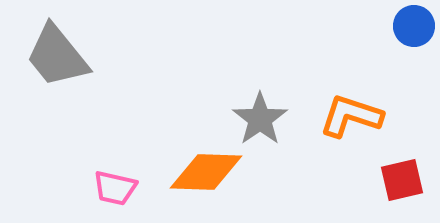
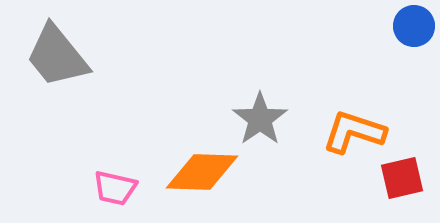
orange L-shape: moved 3 px right, 16 px down
orange diamond: moved 4 px left
red square: moved 2 px up
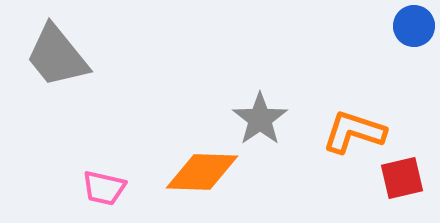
pink trapezoid: moved 11 px left
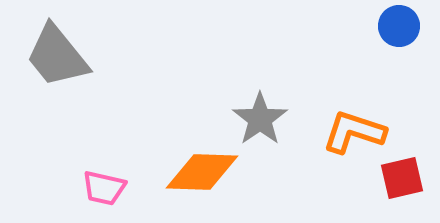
blue circle: moved 15 px left
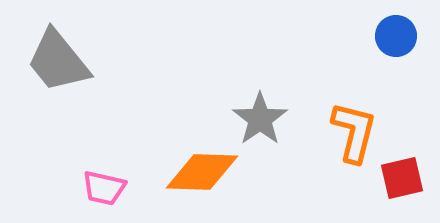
blue circle: moved 3 px left, 10 px down
gray trapezoid: moved 1 px right, 5 px down
orange L-shape: rotated 86 degrees clockwise
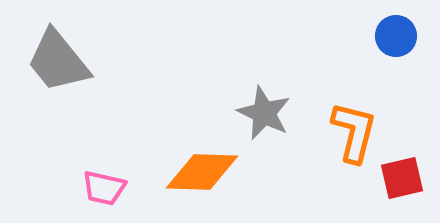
gray star: moved 4 px right, 6 px up; rotated 12 degrees counterclockwise
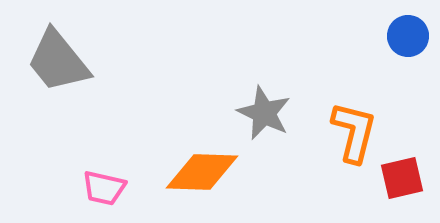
blue circle: moved 12 px right
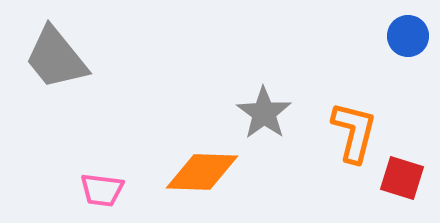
gray trapezoid: moved 2 px left, 3 px up
gray star: rotated 10 degrees clockwise
red square: rotated 30 degrees clockwise
pink trapezoid: moved 2 px left, 2 px down; rotated 6 degrees counterclockwise
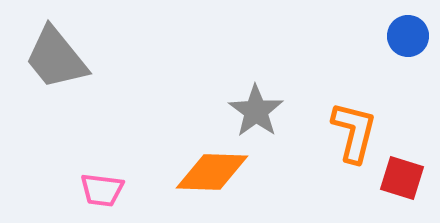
gray star: moved 8 px left, 2 px up
orange diamond: moved 10 px right
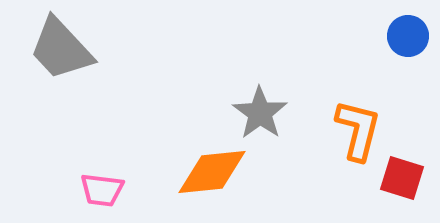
gray trapezoid: moved 5 px right, 9 px up; rotated 4 degrees counterclockwise
gray star: moved 4 px right, 2 px down
orange L-shape: moved 4 px right, 2 px up
orange diamond: rotated 8 degrees counterclockwise
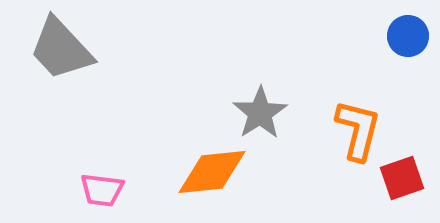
gray star: rotated 4 degrees clockwise
red square: rotated 36 degrees counterclockwise
